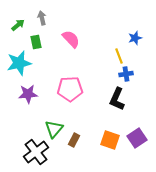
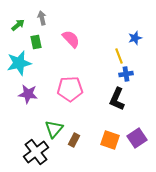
purple star: rotated 12 degrees clockwise
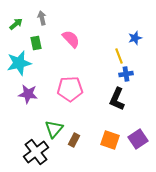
green arrow: moved 2 px left, 1 px up
green rectangle: moved 1 px down
purple square: moved 1 px right, 1 px down
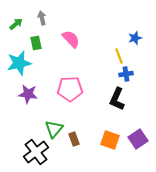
brown rectangle: moved 1 px up; rotated 48 degrees counterclockwise
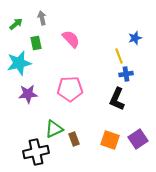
purple star: rotated 12 degrees counterclockwise
green triangle: rotated 24 degrees clockwise
black cross: rotated 25 degrees clockwise
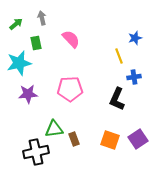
blue cross: moved 8 px right, 3 px down
green triangle: rotated 18 degrees clockwise
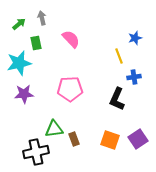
green arrow: moved 3 px right
purple star: moved 4 px left
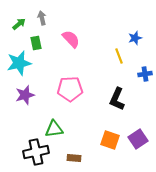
blue cross: moved 11 px right, 3 px up
purple star: moved 1 px right, 1 px down; rotated 12 degrees counterclockwise
brown rectangle: moved 19 px down; rotated 64 degrees counterclockwise
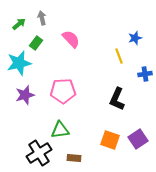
green rectangle: rotated 48 degrees clockwise
pink pentagon: moved 7 px left, 2 px down
green triangle: moved 6 px right, 1 px down
black cross: moved 3 px right, 1 px down; rotated 20 degrees counterclockwise
